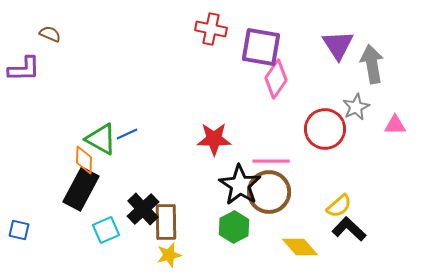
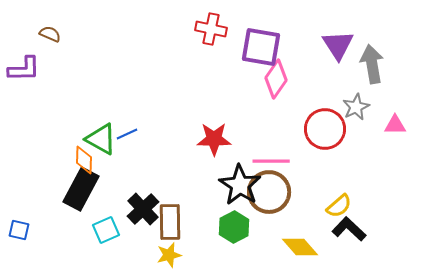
brown rectangle: moved 4 px right
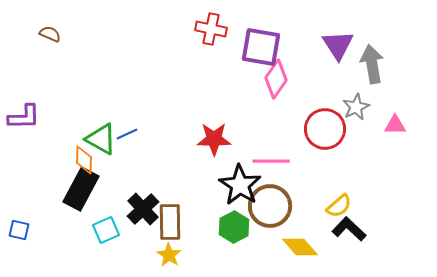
purple L-shape: moved 48 px down
brown circle: moved 1 px right, 14 px down
yellow star: rotated 25 degrees counterclockwise
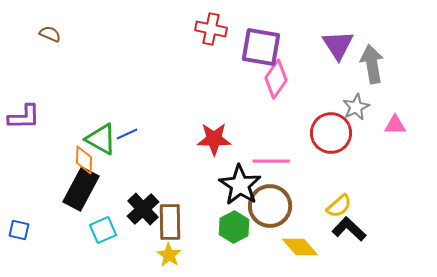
red circle: moved 6 px right, 4 px down
cyan square: moved 3 px left
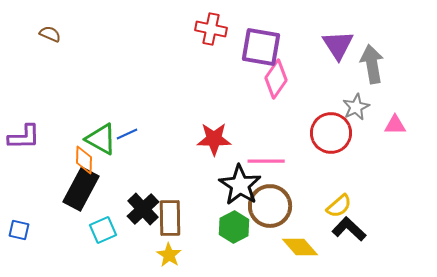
purple L-shape: moved 20 px down
pink line: moved 5 px left
brown rectangle: moved 4 px up
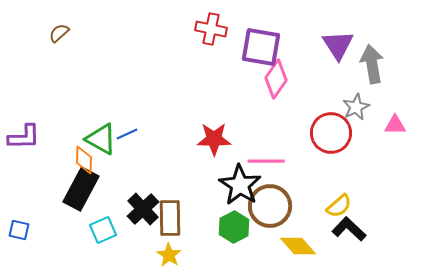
brown semicircle: moved 9 px right, 1 px up; rotated 65 degrees counterclockwise
yellow diamond: moved 2 px left, 1 px up
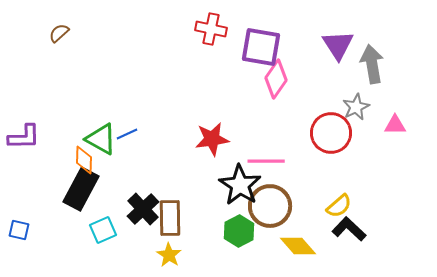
red star: moved 2 px left; rotated 8 degrees counterclockwise
green hexagon: moved 5 px right, 4 px down
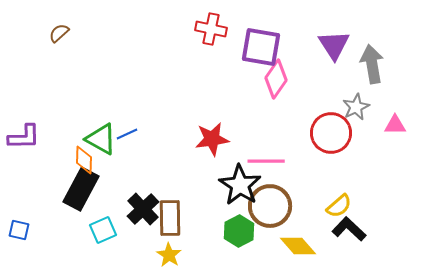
purple triangle: moved 4 px left
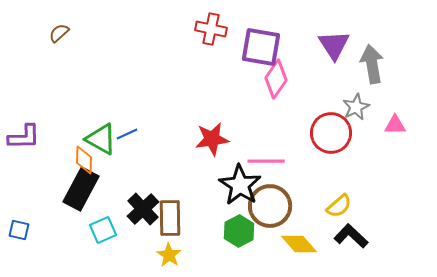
black L-shape: moved 2 px right, 7 px down
yellow diamond: moved 1 px right, 2 px up
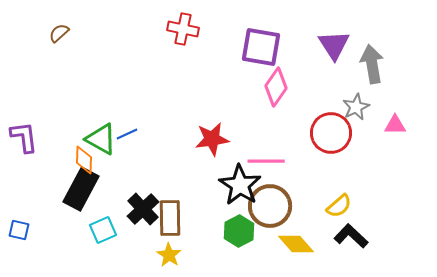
red cross: moved 28 px left
pink diamond: moved 8 px down
purple L-shape: rotated 96 degrees counterclockwise
yellow diamond: moved 3 px left
